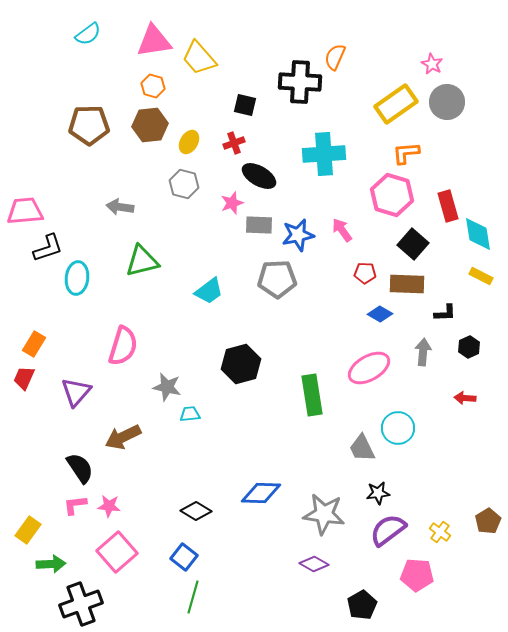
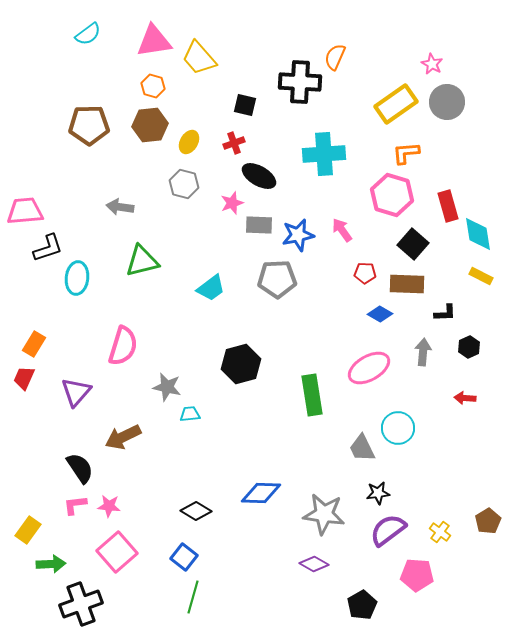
cyan trapezoid at (209, 291): moved 2 px right, 3 px up
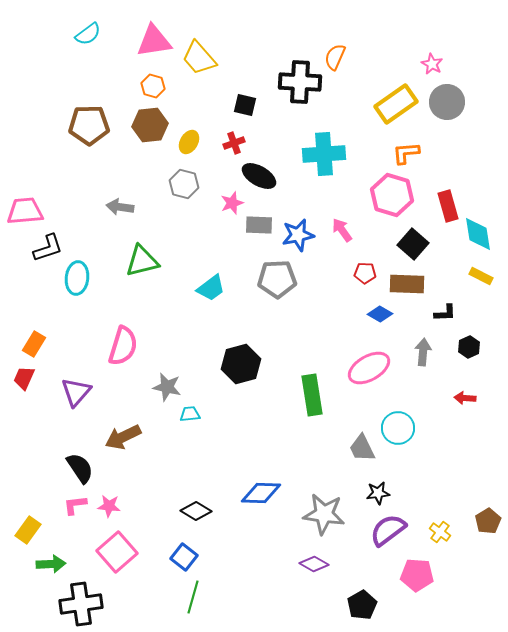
black cross at (81, 604): rotated 12 degrees clockwise
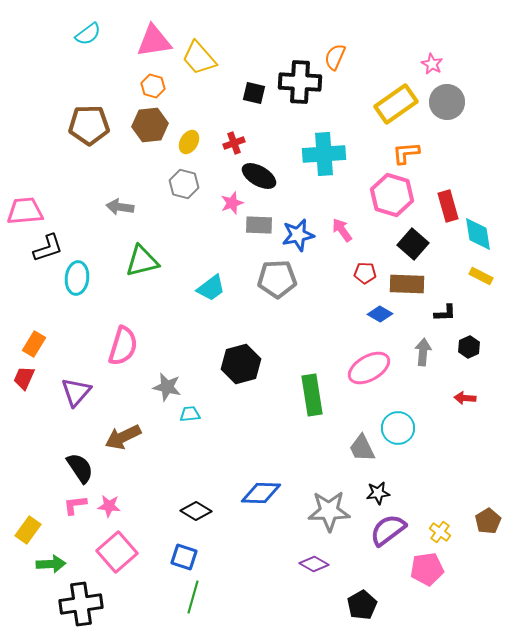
black square at (245, 105): moved 9 px right, 12 px up
gray star at (324, 514): moved 5 px right, 3 px up; rotated 9 degrees counterclockwise
blue square at (184, 557): rotated 20 degrees counterclockwise
pink pentagon at (417, 575): moved 10 px right, 6 px up; rotated 12 degrees counterclockwise
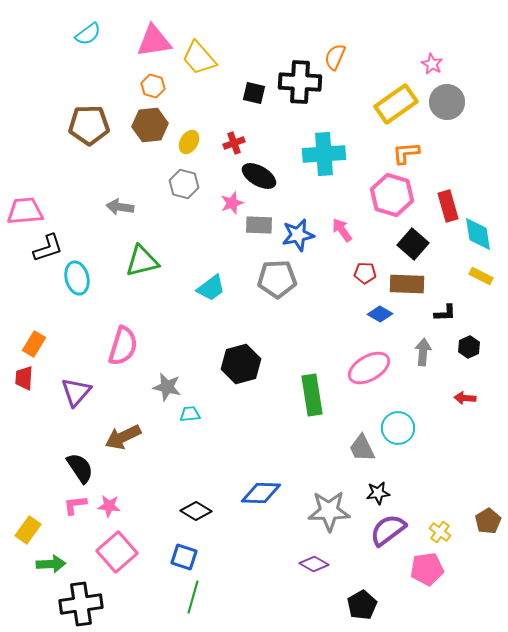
cyan ellipse at (77, 278): rotated 20 degrees counterclockwise
red trapezoid at (24, 378): rotated 20 degrees counterclockwise
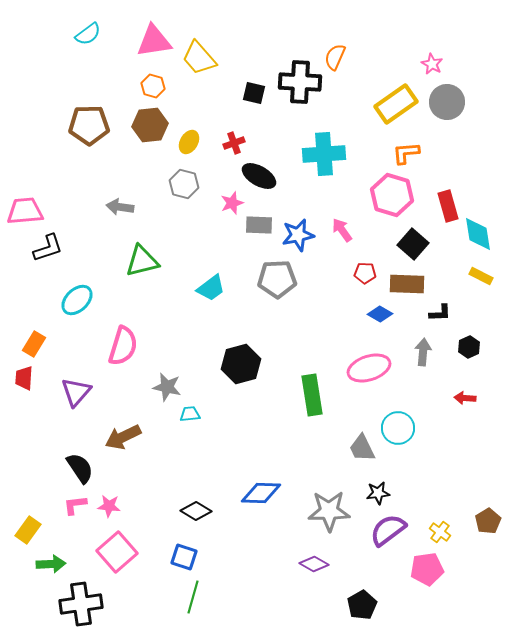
cyan ellipse at (77, 278): moved 22 px down; rotated 60 degrees clockwise
black L-shape at (445, 313): moved 5 px left
pink ellipse at (369, 368): rotated 12 degrees clockwise
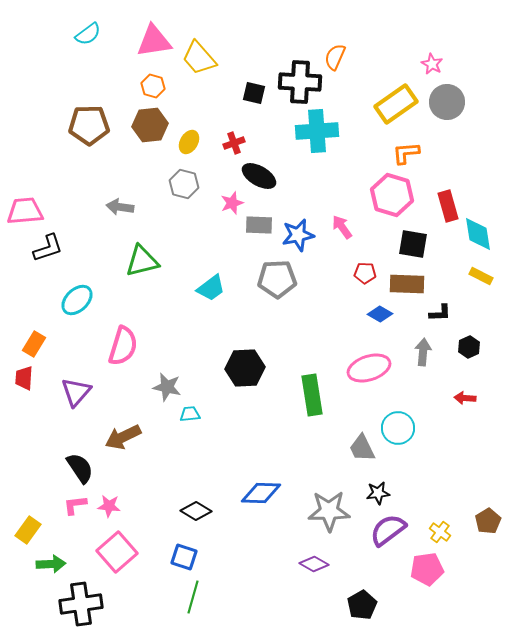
cyan cross at (324, 154): moved 7 px left, 23 px up
pink arrow at (342, 230): moved 3 px up
black square at (413, 244): rotated 32 degrees counterclockwise
black hexagon at (241, 364): moved 4 px right, 4 px down; rotated 12 degrees clockwise
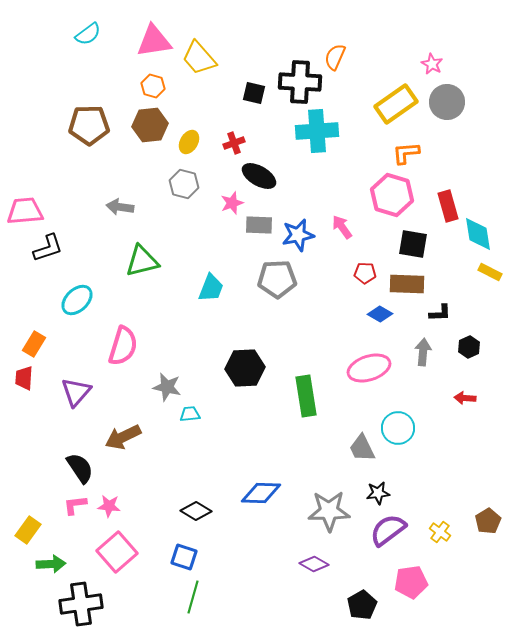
yellow rectangle at (481, 276): moved 9 px right, 4 px up
cyan trapezoid at (211, 288): rotated 32 degrees counterclockwise
green rectangle at (312, 395): moved 6 px left, 1 px down
pink pentagon at (427, 569): moved 16 px left, 13 px down
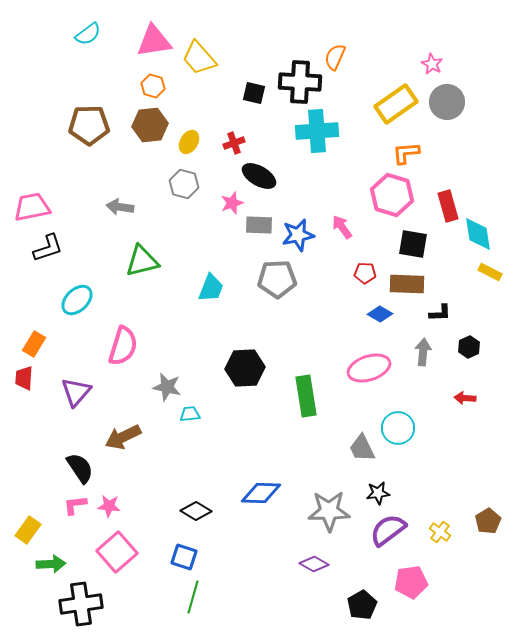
pink trapezoid at (25, 211): moved 7 px right, 4 px up; rotated 6 degrees counterclockwise
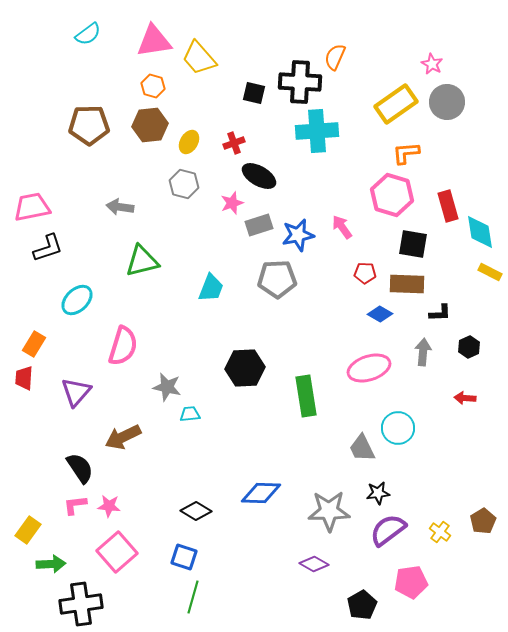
gray rectangle at (259, 225): rotated 20 degrees counterclockwise
cyan diamond at (478, 234): moved 2 px right, 2 px up
brown pentagon at (488, 521): moved 5 px left
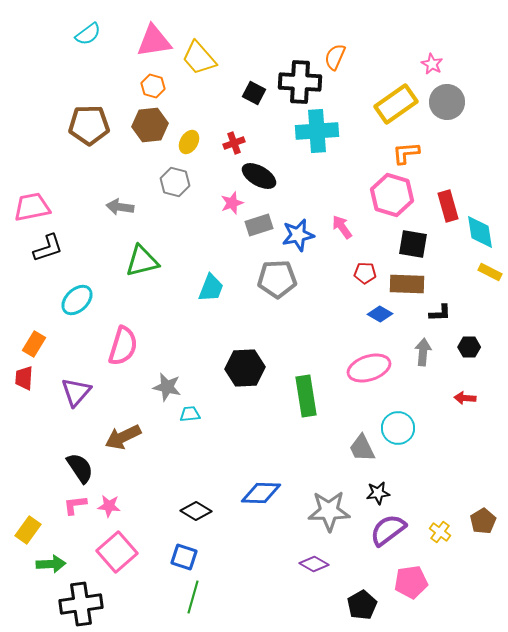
black square at (254, 93): rotated 15 degrees clockwise
gray hexagon at (184, 184): moved 9 px left, 2 px up
black hexagon at (469, 347): rotated 25 degrees clockwise
